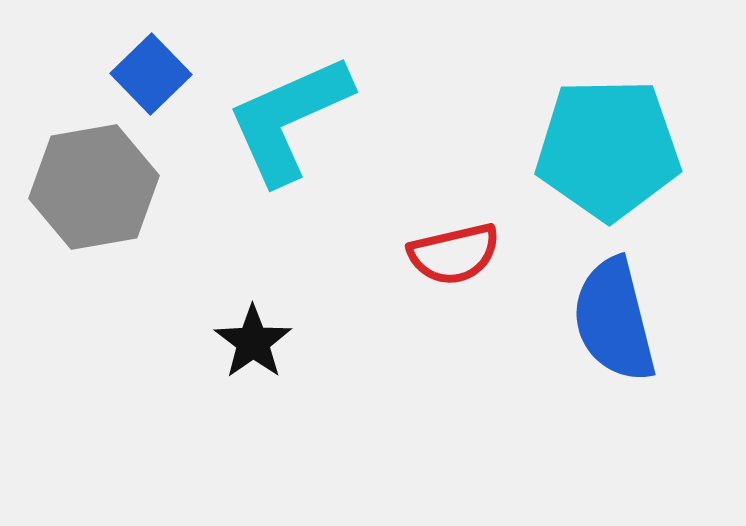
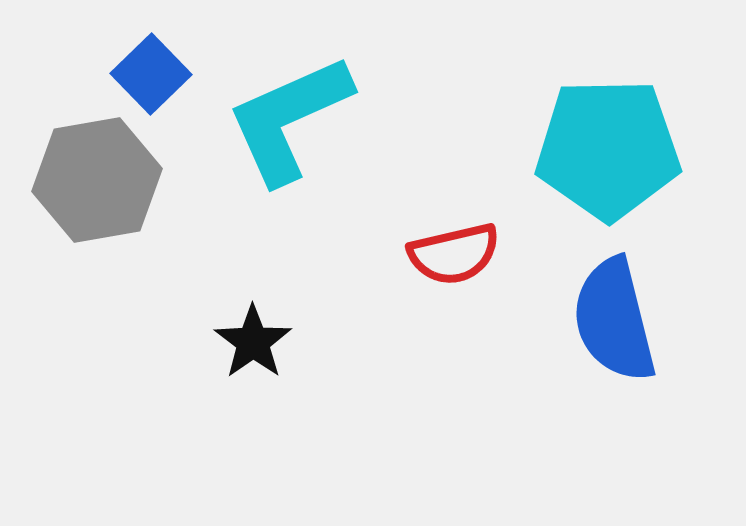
gray hexagon: moved 3 px right, 7 px up
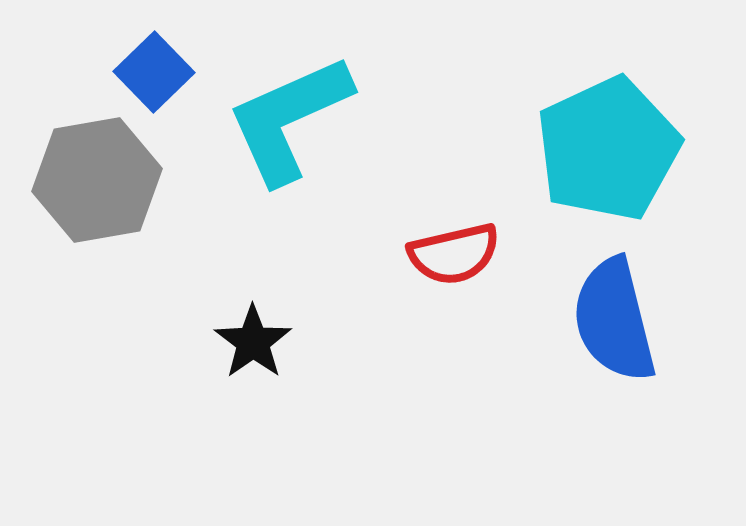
blue square: moved 3 px right, 2 px up
cyan pentagon: rotated 24 degrees counterclockwise
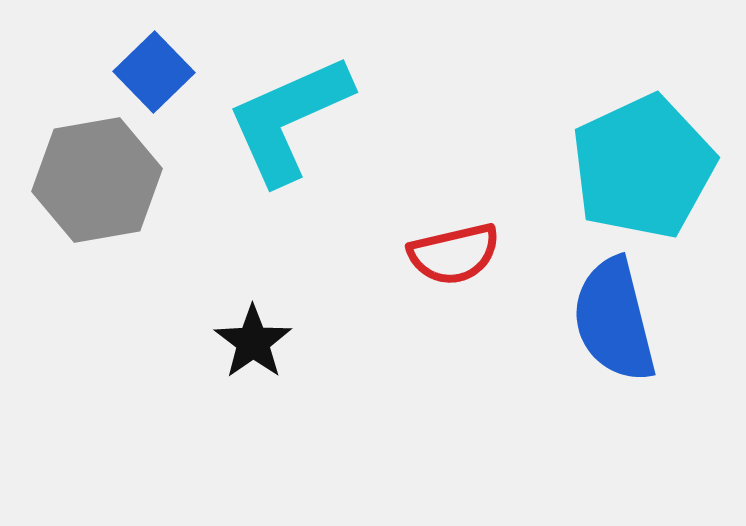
cyan pentagon: moved 35 px right, 18 px down
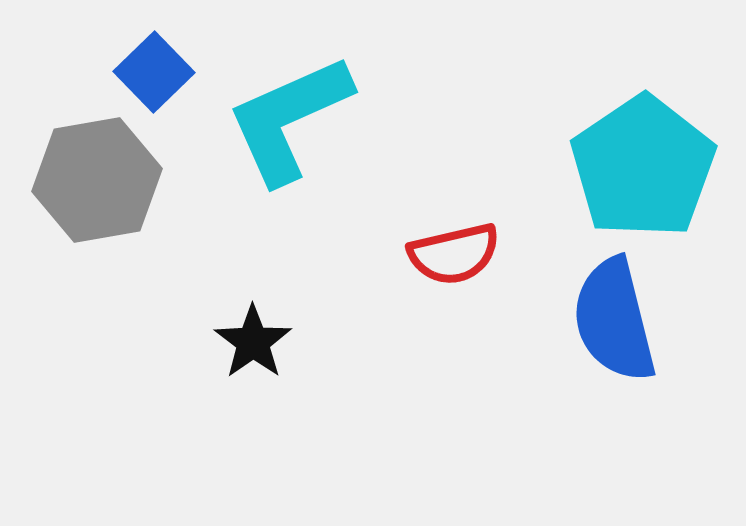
cyan pentagon: rotated 9 degrees counterclockwise
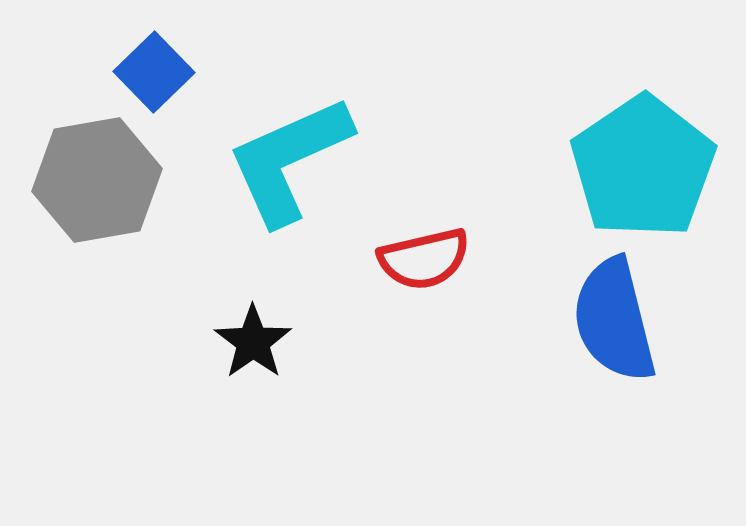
cyan L-shape: moved 41 px down
red semicircle: moved 30 px left, 5 px down
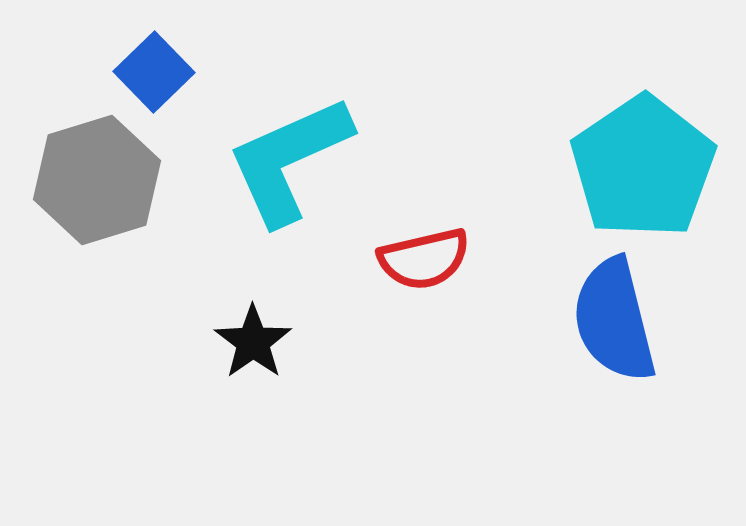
gray hexagon: rotated 7 degrees counterclockwise
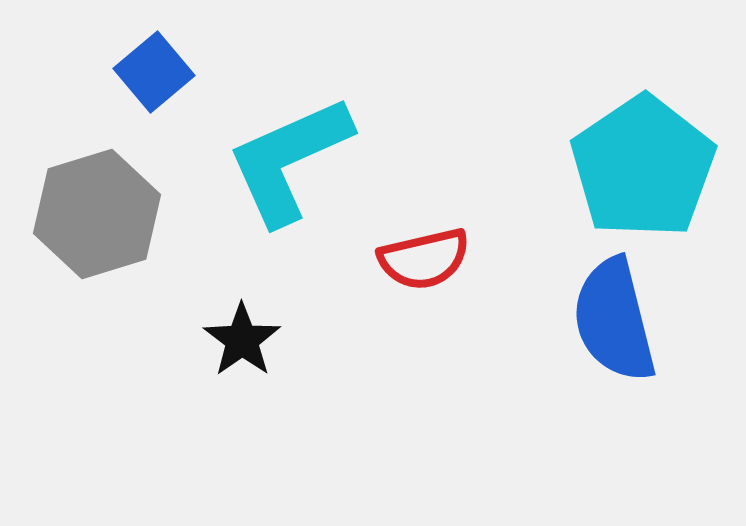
blue square: rotated 4 degrees clockwise
gray hexagon: moved 34 px down
black star: moved 11 px left, 2 px up
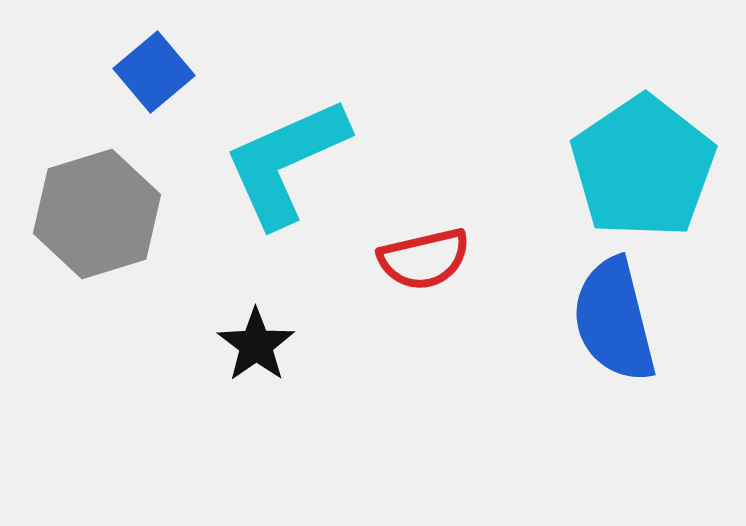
cyan L-shape: moved 3 px left, 2 px down
black star: moved 14 px right, 5 px down
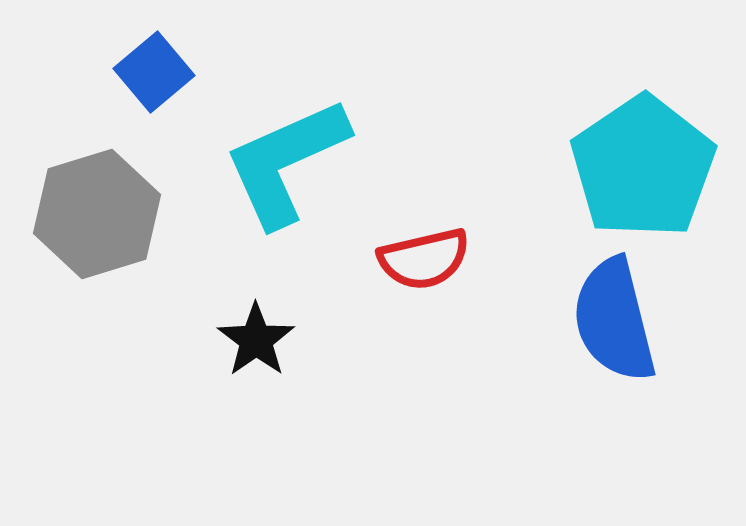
black star: moved 5 px up
